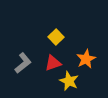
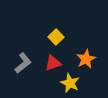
yellow star: moved 1 px right, 2 px down
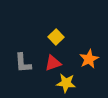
orange star: moved 3 px right
gray L-shape: rotated 125 degrees clockwise
yellow star: moved 4 px left; rotated 18 degrees counterclockwise
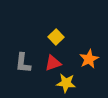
gray L-shape: rotated 10 degrees clockwise
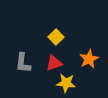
red triangle: moved 1 px right
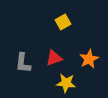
yellow square: moved 7 px right, 15 px up; rotated 14 degrees clockwise
red triangle: moved 5 px up
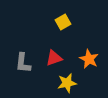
orange star: rotated 18 degrees counterclockwise
yellow star: moved 1 px right; rotated 18 degrees counterclockwise
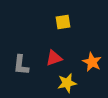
yellow square: rotated 21 degrees clockwise
orange star: moved 3 px right, 3 px down
gray L-shape: moved 2 px left, 2 px down
